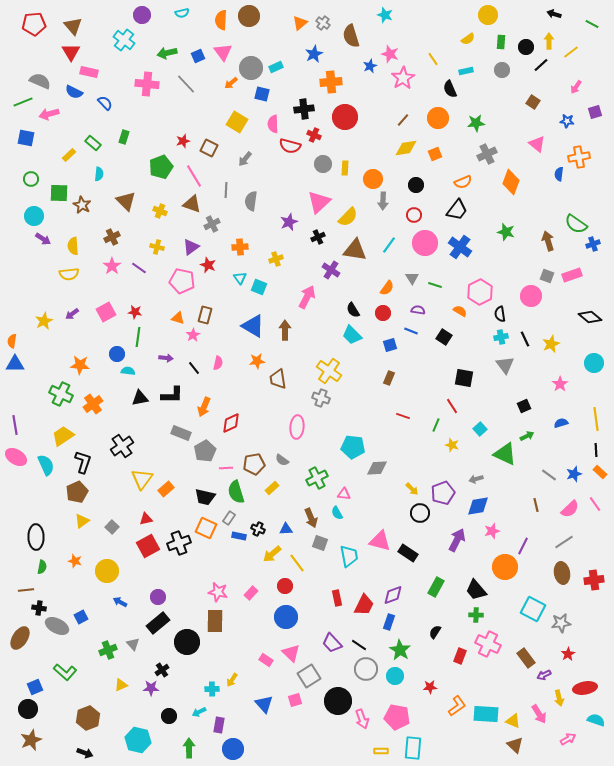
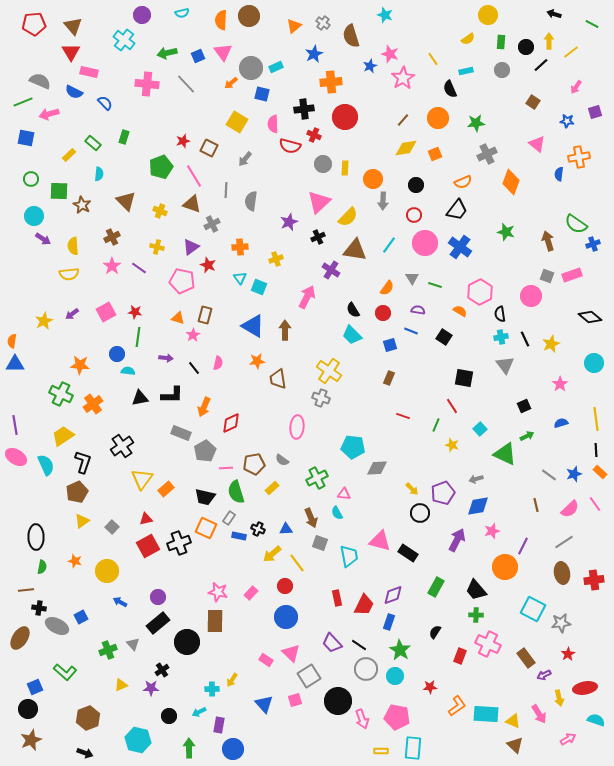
orange triangle at (300, 23): moved 6 px left, 3 px down
green square at (59, 193): moved 2 px up
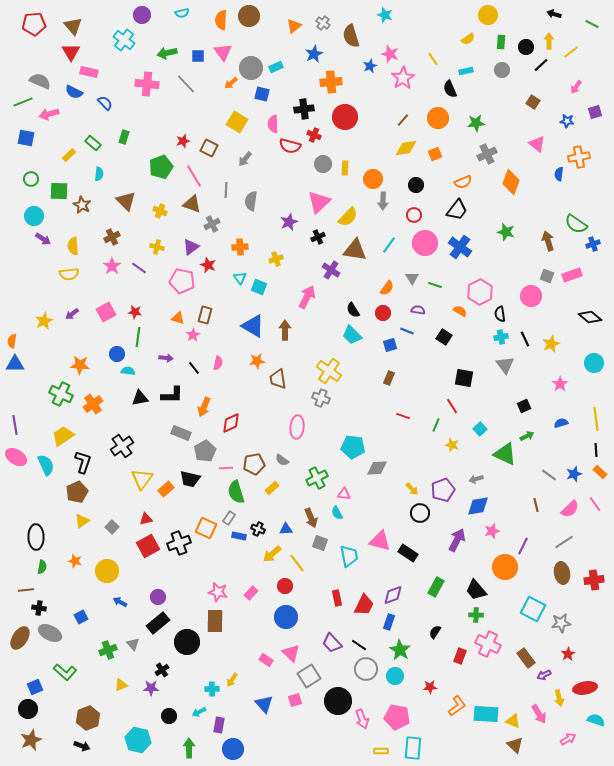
blue square at (198, 56): rotated 24 degrees clockwise
blue line at (411, 331): moved 4 px left
purple pentagon at (443, 493): moved 3 px up
black trapezoid at (205, 497): moved 15 px left, 18 px up
gray ellipse at (57, 626): moved 7 px left, 7 px down
black arrow at (85, 753): moved 3 px left, 7 px up
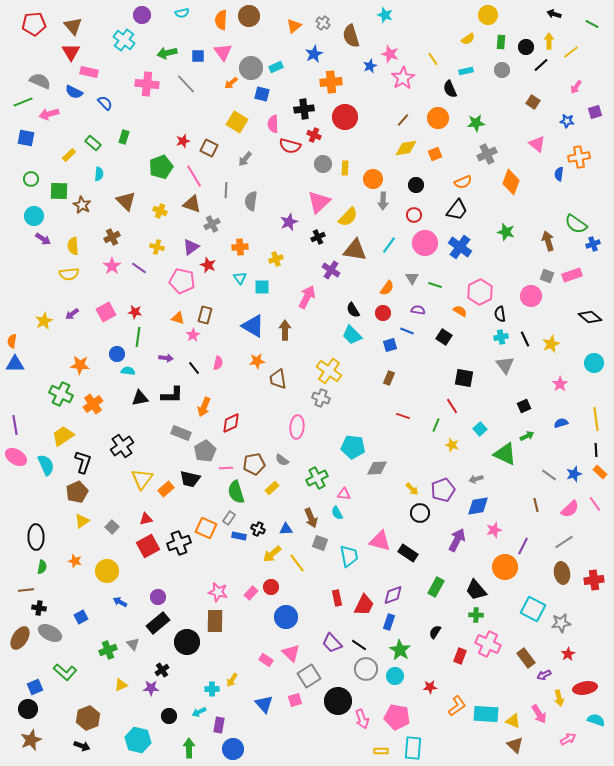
cyan square at (259, 287): moved 3 px right; rotated 21 degrees counterclockwise
pink star at (492, 531): moved 2 px right, 1 px up
red circle at (285, 586): moved 14 px left, 1 px down
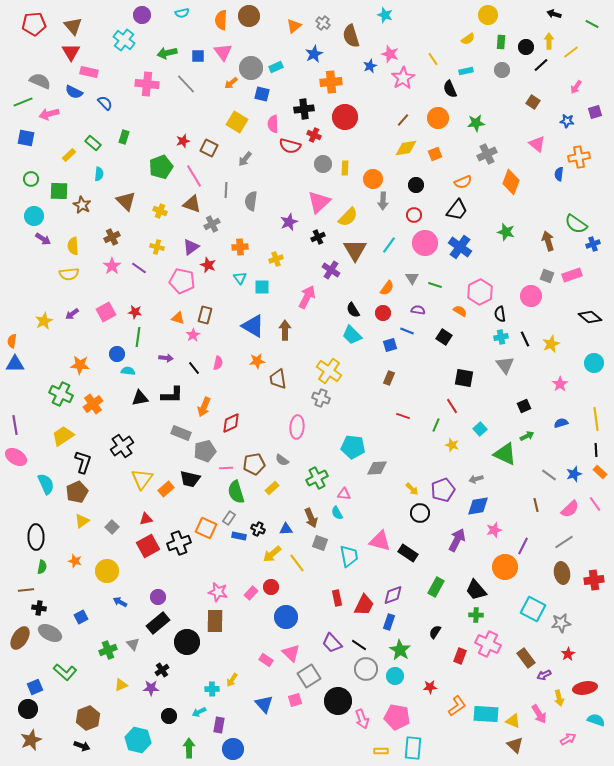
brown triangle at (355, 250): rotated 50 degrees clockwise
gray pentagon at (205, 451): rotated 15 degrees clockwise
cyan semicircle at (46, 465): moved 19 px down
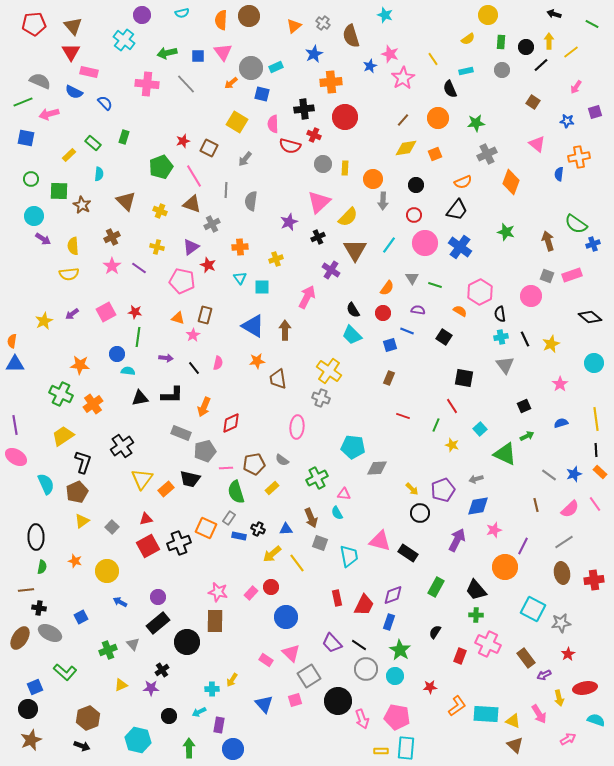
cyan rectangle at (413, 748): moved 7 px left
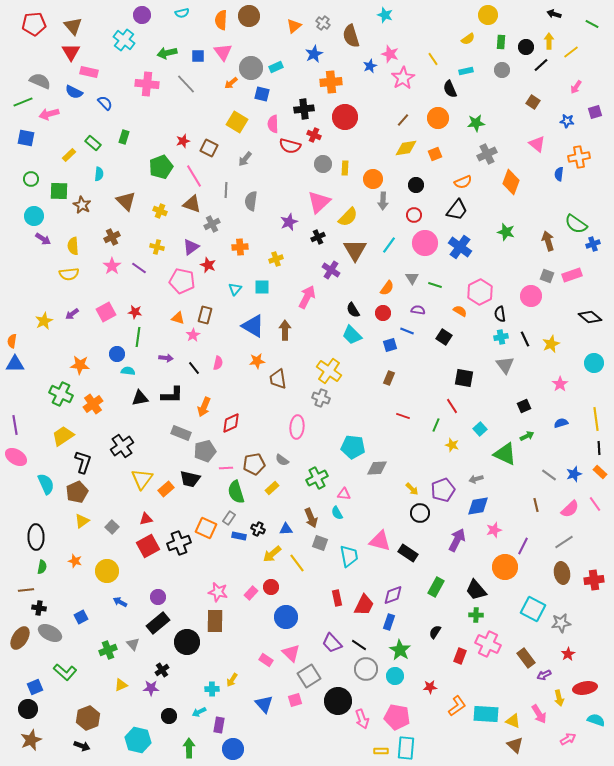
cyan triangle at (240, 278): moved 5 px left, 11 px down; rotated 16 degrees clockwise
black line at (596, 450): moved 3 px right, 2 px up
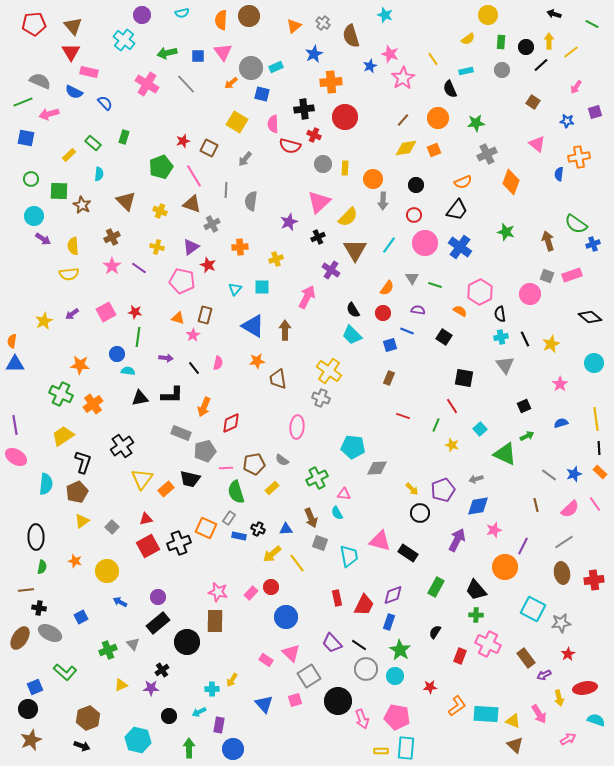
pink cross at (147, 84): rotated 25 degrees clockwise
orange square at (435, 154): moved 1 px left, 4 px up
pink circle at (531, 296): moved 1 px left, 2 px up
cyan semicircle at (46, 484): rotated 30 degrees clockwise
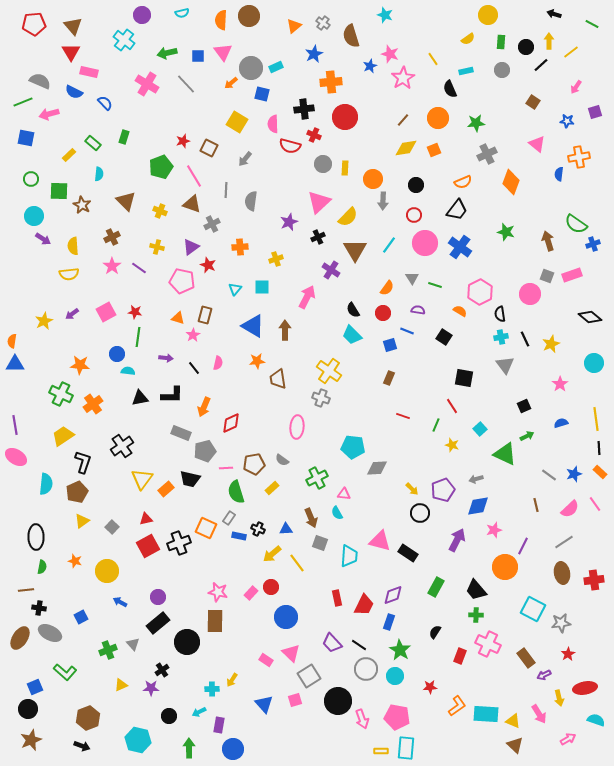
cyan trapezoid at (349, 556): rotated 15 degrees clockwise
